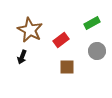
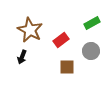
gray circle: moved 6 px left
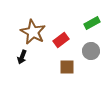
brown star: moved 3 px right, 2 px down
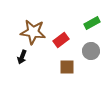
brown star: rotated 20 degrees counterclockwise
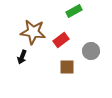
green rectangle: moved 18 px left, 12 px up
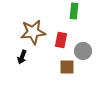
green rectangle: rotated 56 degrees counterclockwise
brown star: rotated 15 degrees counterclockwise
red rectangle: rotated 42 degrees counterclockwise
gray circle: moved 8 px left
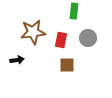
gray circle: moved 5 px right, 13 px up
black arrow: moved 5 px left, 3 px down; rotated 120 degrees counterclockwise
brown square: moved 2 px up
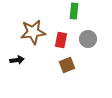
gray circle: moved 1 px down
brown square: rotated 21 degrees counterclockwise
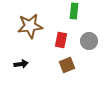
brown star: moved 3 px left, 6 px up
gray circle: moved 1 px right, 2 px down
black arrow: moved 4 px right, 4 px down
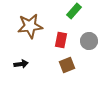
green rectangle: rotated 35 degrees clockwise
